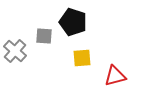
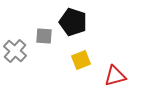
yellow square: moved 1 px left, 2 px down; rotated 18 degrees counterclockwise
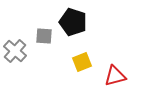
yellow square: moved 1 px right, 2 px down
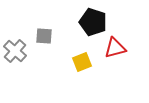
black pentagon: moved 20 px right
red triangle: moved 28 px up
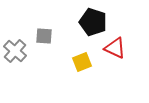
red triangle: rotated 40 degrees clockwise
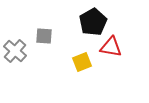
black pentagon: rotated 24 degrees clockwise
red triangle: moved 4 px left, 1 px up; rotated 15 degrees counterclockwise
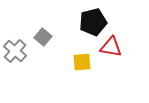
black pentagon: rotated 16 degrees clockwise
gray square: moved 1 px left, 1 px down; rotated 36 degrees clockwise
yellow square: rotated 18 degrees clockwise
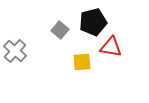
gray square: moved 17 px right, 7 px up
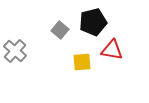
red triangle: moved 1 px right, 3 px down
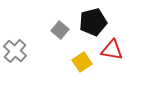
yellow square: rotated 30 degrees counterclockwise
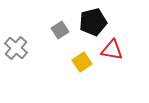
gray square: rotated 18 degrees clockwise
gray cross: moved 1 px right, 3 px up
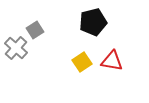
gray square: moved 25 px left
red triangle: moved 11 px down
